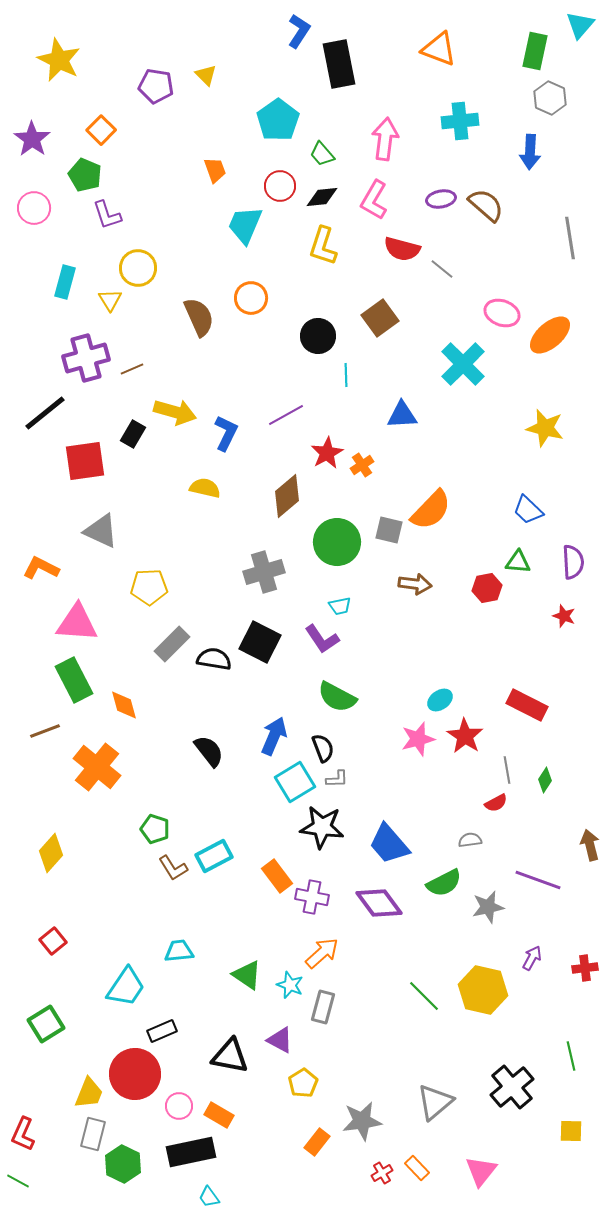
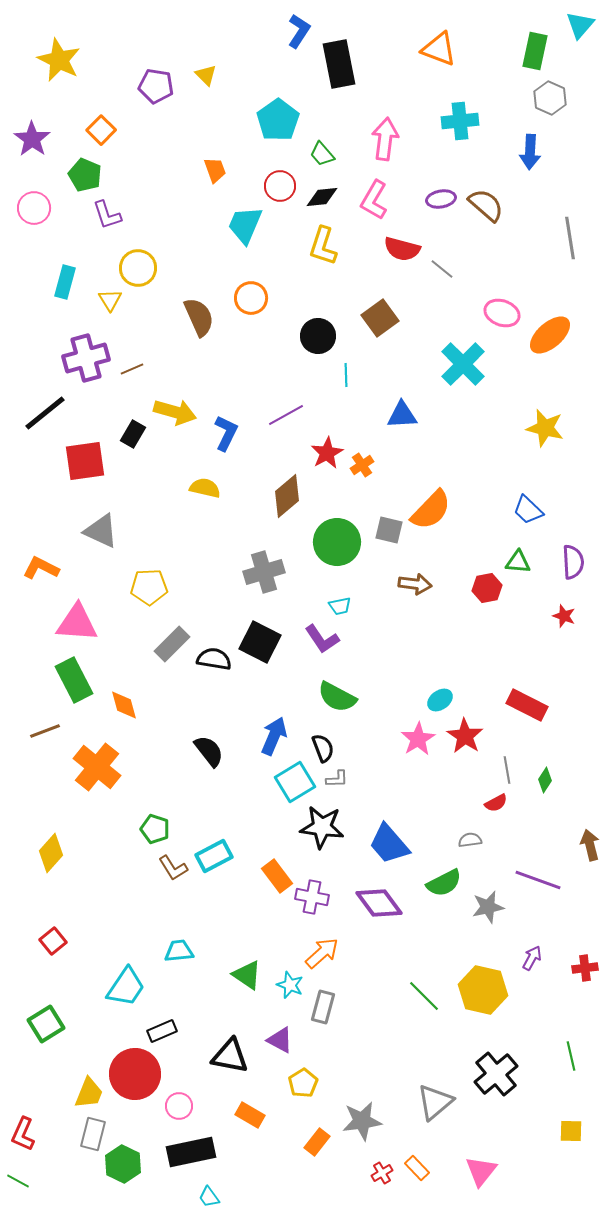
pink star at (418, 739): rotated 16 degrees counterclockwise
black cross at (512, 1087): moved 16 px left, 13 px up
orange rectangle at (219, 1115): moved 31 px right
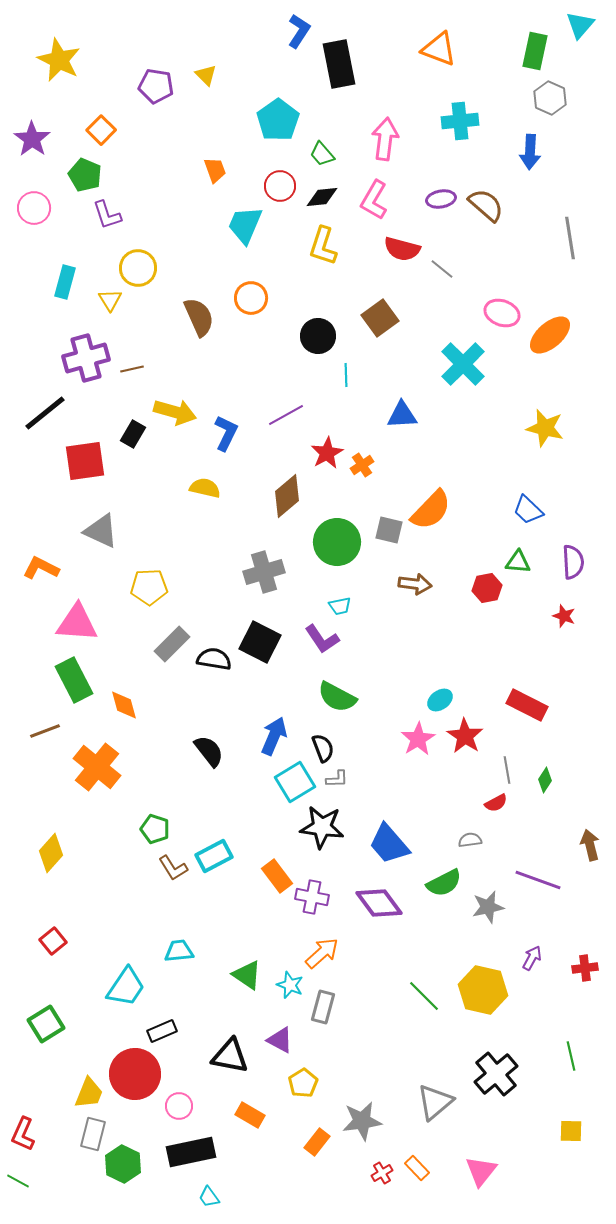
brown line at (132, 369): rotated 10 degrees clockwise
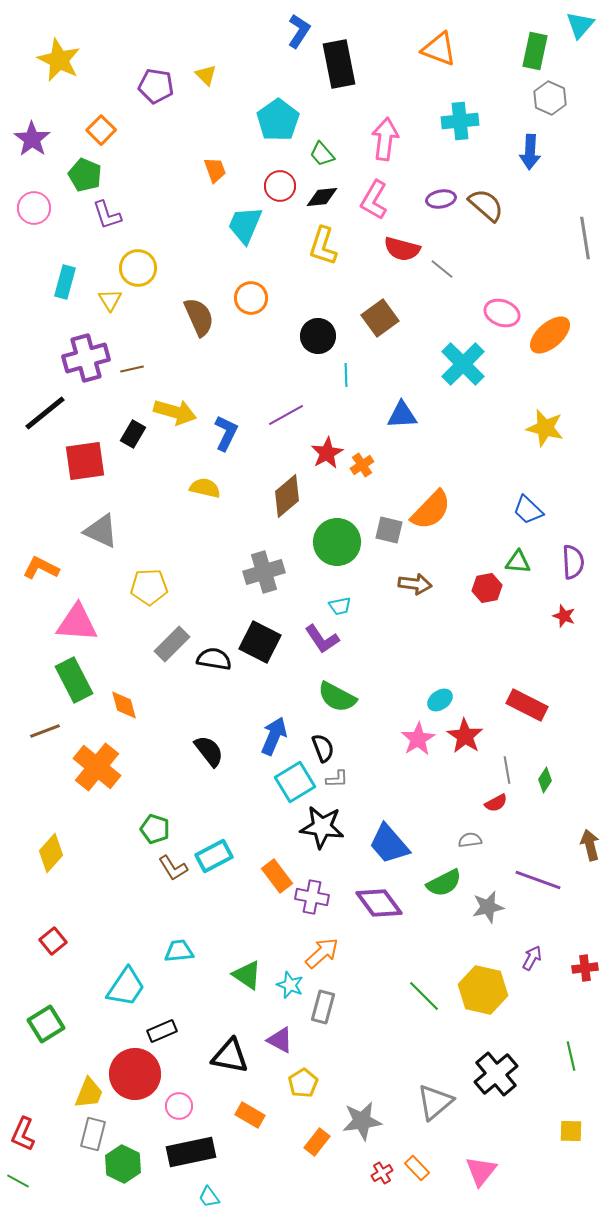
gray line at (570, 238): moved 15 px right
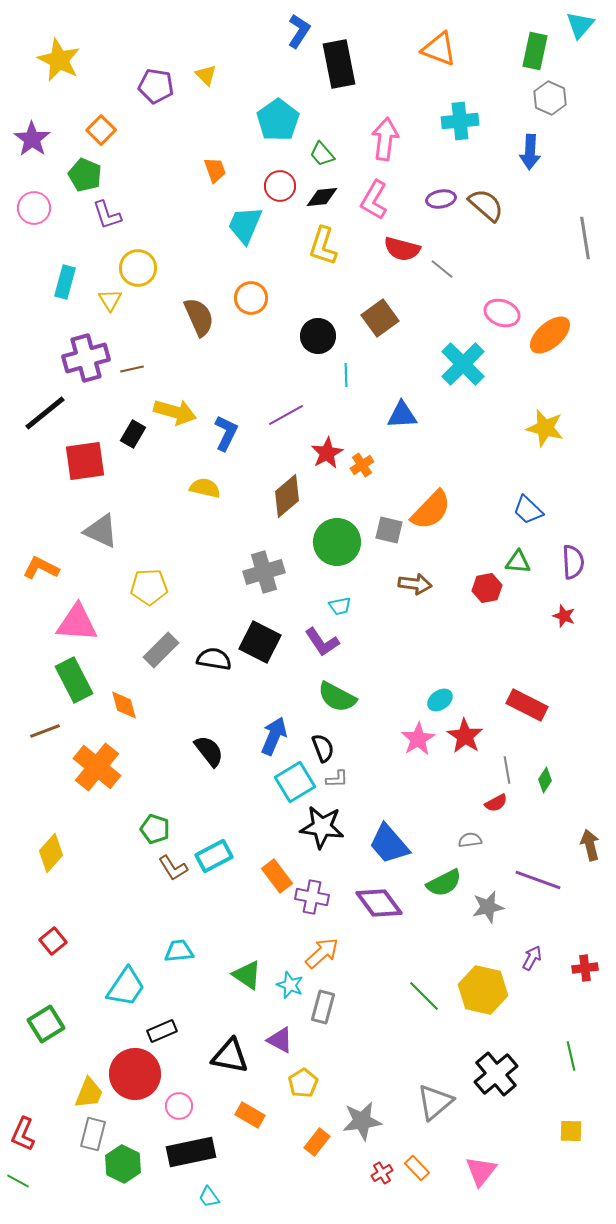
purple L-shape at (322, 639): moved 3 px down
gray rectangle at (172, 644): moved 11 px left, 6 px down
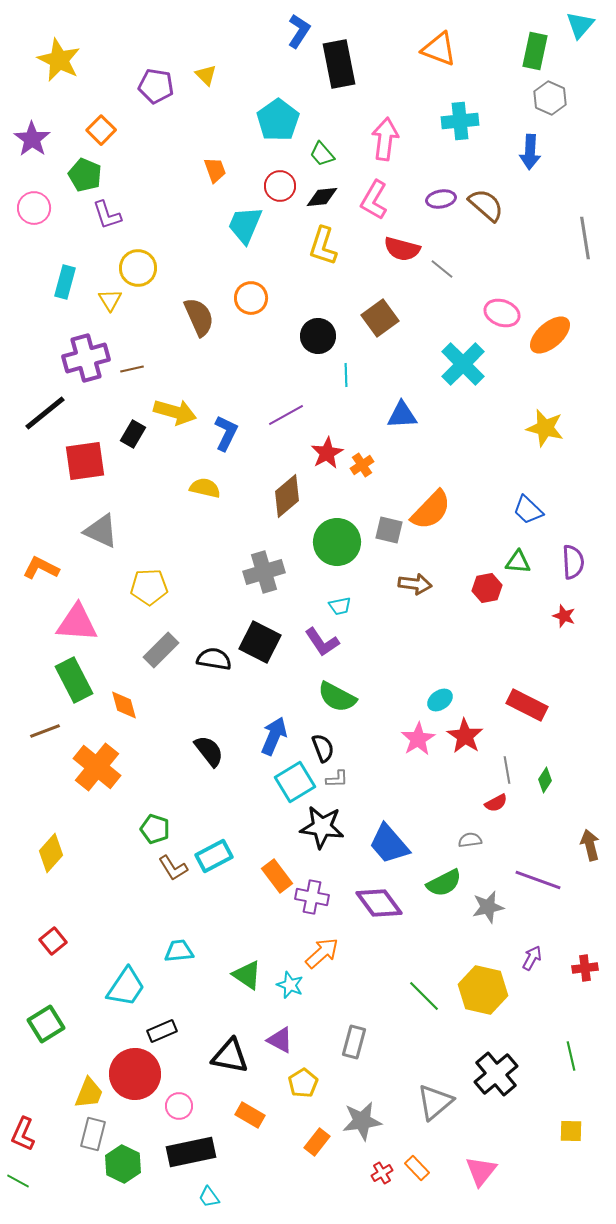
gray rectangle at (323, 1007): moved 31 px right, 35 px down
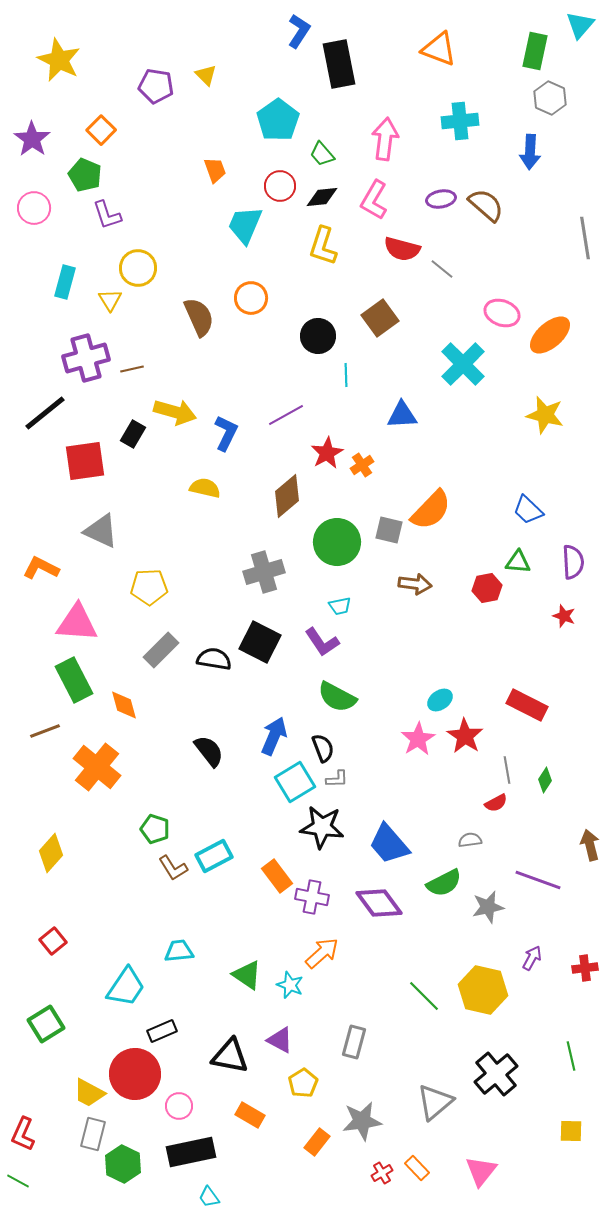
yellow star at (545, 428): moved 13 px up
yellow trapezoid at (89, 1093): rotated 96 degrees clockwise
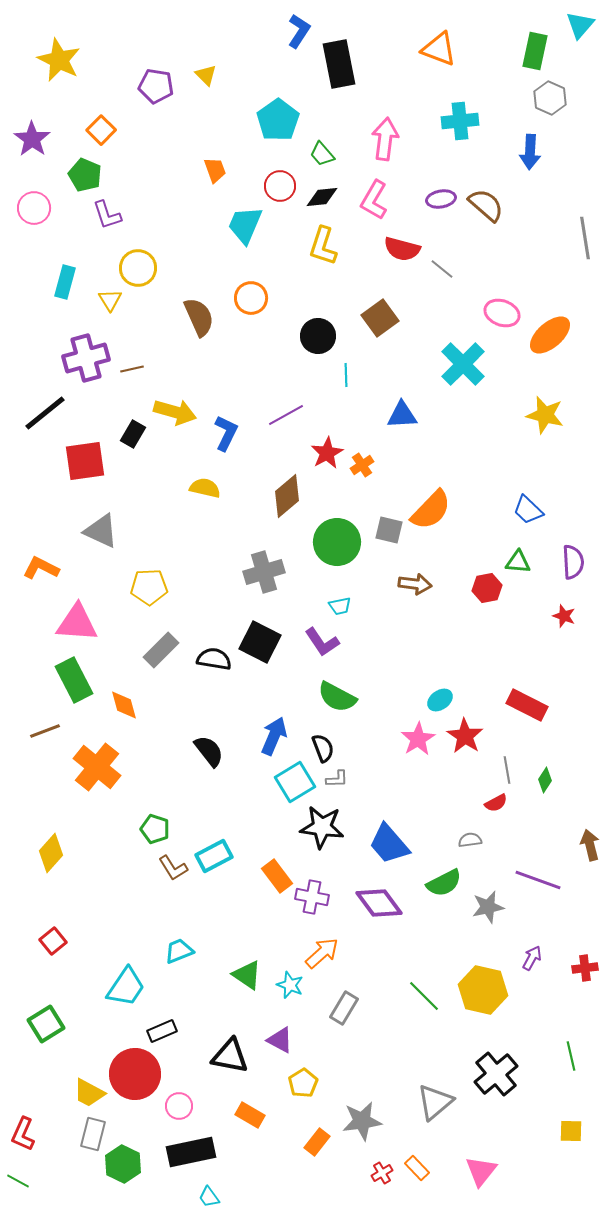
cyan trapezoid at (179, 951): rotated 16 degrees counterclockwise
gray rectangle at (354, 1042): moved 10 px left, 34 px up; rotated 16 degrees clockwise
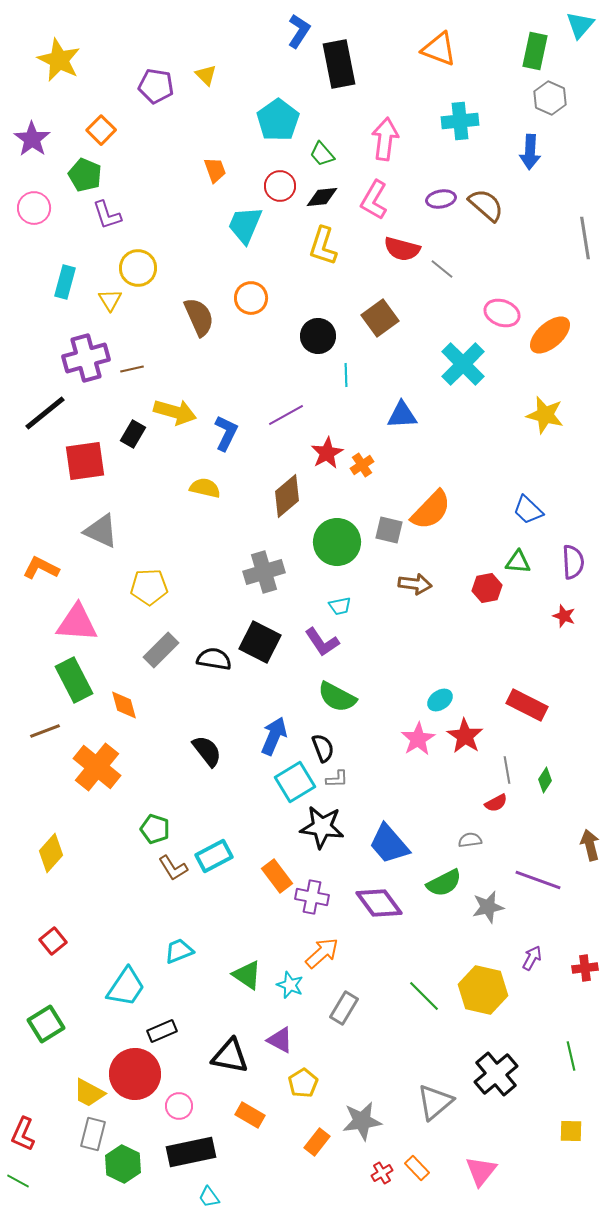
black semicircle at (209, 751): moved 2 px left
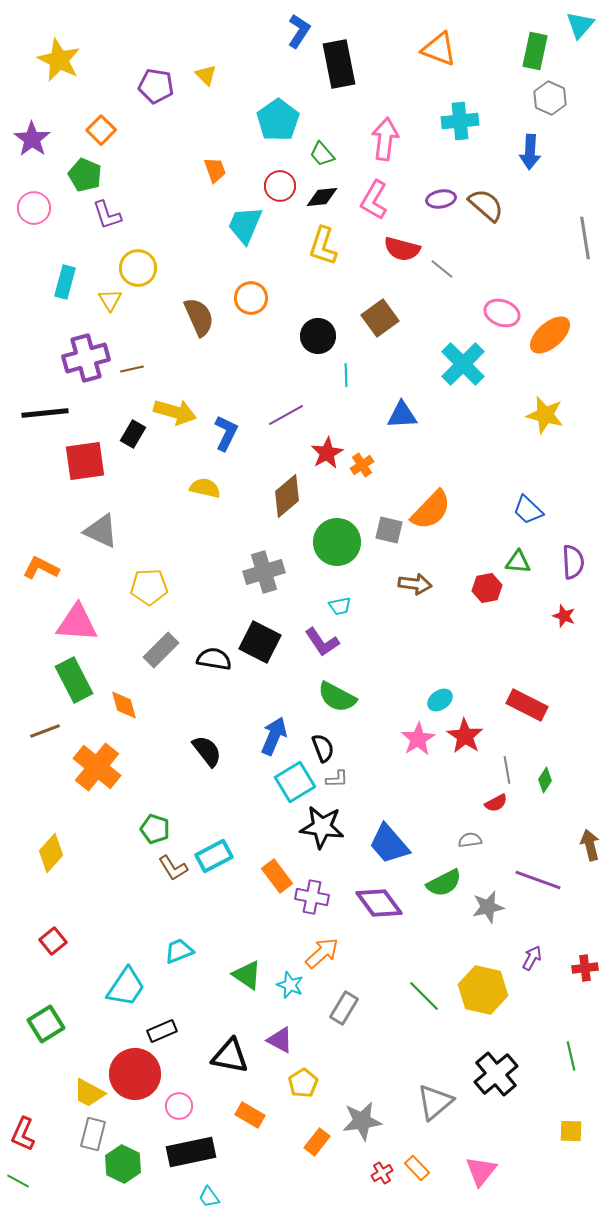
black line at (45, 413): rotated 33 degrees clockwise
